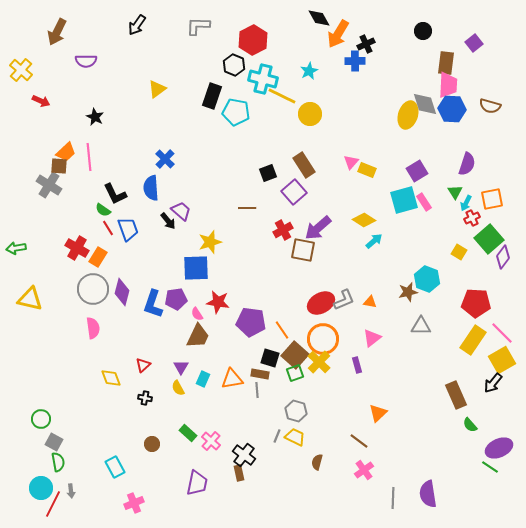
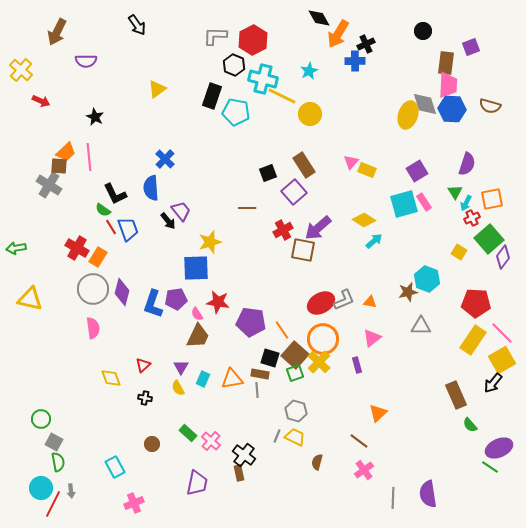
black arrow at (137, 25): rotated 70 degrees counterclockwise
gray L-shape at (198, 26): moved 17 px right, 10 px down
purple square at (474, 43): moved 3 px left, 4 px down; rotated 18 degrees clockwise
cyan square at (404, 200): moved 4 px down
purple trapezoid at (181, 211): rotated 10 degrees clockwise
red line at (108, 228): moved 3 px right, 1 px up
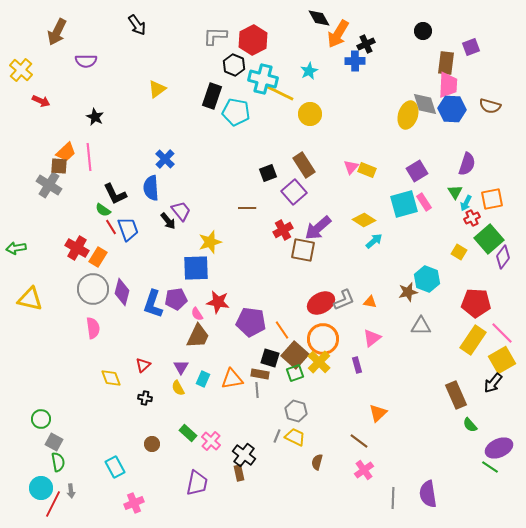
yellow line at (282, 96): moved 2 px left, 3 px up
pink triangle at (351, 162): moved 5 px down
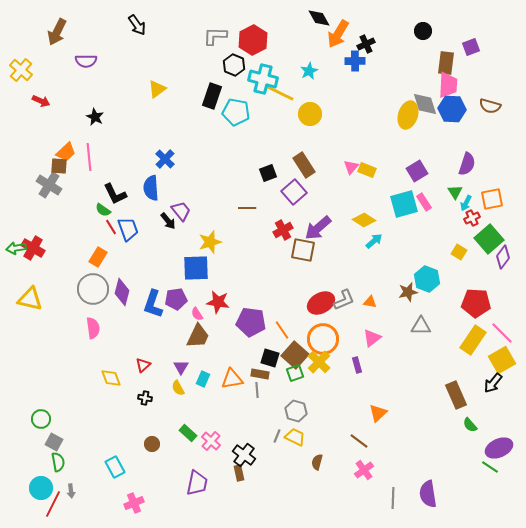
red cross at (77, 248): moved 44 px left
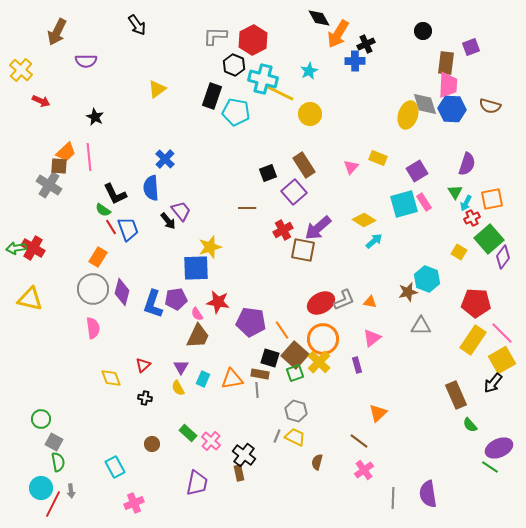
yellow rectangle at (367, 170): moved 11 px right, 12 px up
yellow star at (210, 242): moved 5 px down
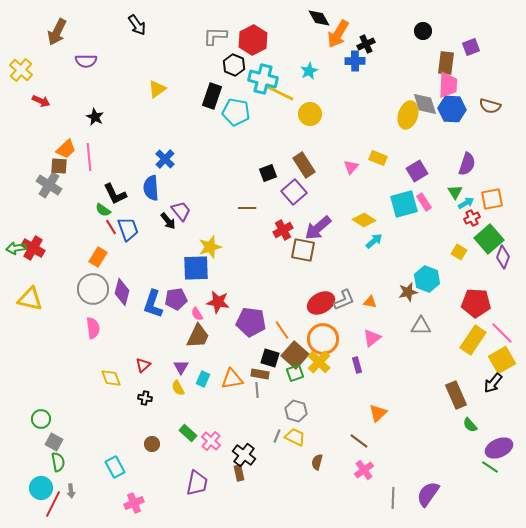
orange trapezoid at (66, 152): moved 3 px up
cyan arrow at (466, 203): rotated 147 degrees counterclockwise
purple diamond at (503, 257): rotated 15 degrees counterclockwise
purple semicircle at (428, 494): rotated 44 degrees clockwise
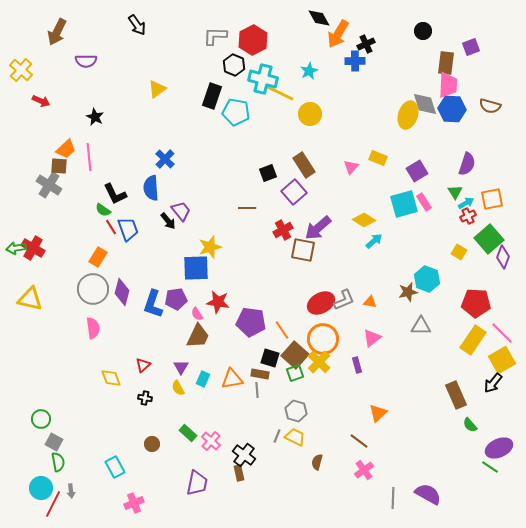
red cross at (472, 218): moved 4 px left, 2 px up
purple semicircle at (428, 494): rotated 84 degrees clockwise
